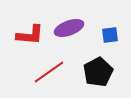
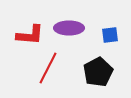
purple ellipse: rotated 20 degrees clockwise
red line: moved 1 px left, 4 px up; rotated 28 degrees counterclockwise
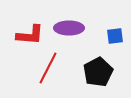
blue square: moved 5 px right, 1 px down
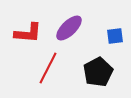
purple ellipse: rotated 44 degrees counterclockwise
red L-shape: moved 2 px left, 2 px up
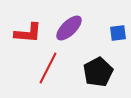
blue square: moved 3 px right, 3 px up
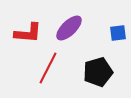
black pentagon: rotated 12 degrees clockwise
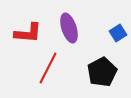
purple ellipse: rotated 64 degrees counterclockwise
blue square: rotated 24 degrees counterclockwise
black pentagon: moved 4 px right; rotated 12 degrees counterclockwise
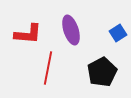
purple ellipse: moved 2 px right, 2 px down
red L-shape: moved 1 px down
red line: rotated 16 degrees counterclockwise
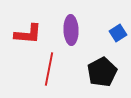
purple ellipse: rotated 16 degrees clockwise
red line: moved 1 px right, 1 px down
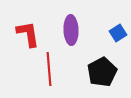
red L-shape: rotated 104 degrees counterclockwise
red line: rotated 16 degrees counterclockwise
